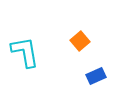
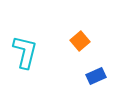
cyan L-shape: rotated 24 degrees clockwise
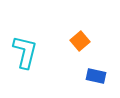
blue rectangle: rotated 36 degrees clockwise
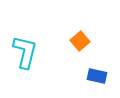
blue rectangle: moved 1 px right
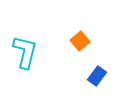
blue rectangle: rotated 66 degrees counterclockwise
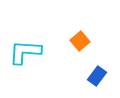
cyan L-shape: rotated 100 degrees counterclockwise
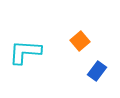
blue rectangle: moved 5 px up
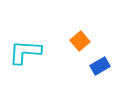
blue rectangle: moved 3 px right, 5 px up; rotated 24 degrees clockwise
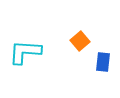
blue rectangle: moved 3 px right, 4 px up; rotated 54 degrees counterclockwise
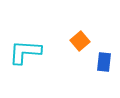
blue rectangle: moved 1 px right
